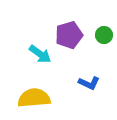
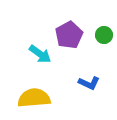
purple pentagon: rotated 12 degrees counterclockwise
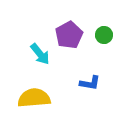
cyan arrow: rotated 15 degrees clockwise
blue L-shape: moved 1 px right; rotated 15 degrees counterclockwise
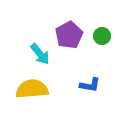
green circle: moved 2 px left, 1 px down
blue L-shape: moved 2 px down
yellow semicircle: moved 2 px left, 9 px up
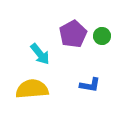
purple pentagon: moved 4 px right, 1 px up
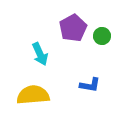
purple pentagon: moved 6 px up
cyan arrow: rotated 15 degrees clockwise
yellow semicircle: moved 1 px right, 6 px down
